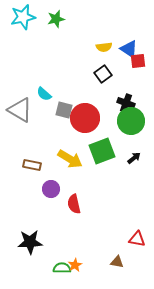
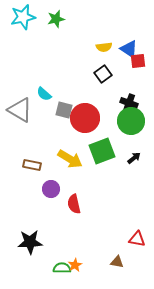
black cross: moved 3 px right
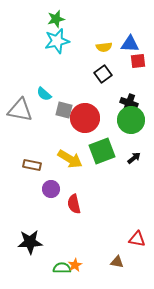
cyan star: moved 34 px right, 24 px down
blue triangle: moved 1 px right, 5 px up; rotated 30 degrees counterclockwise
gray triangle: rotated 20 degrees counterclockwise
green circle: moved 1 px up
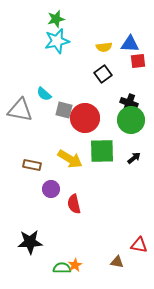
green square: rotated 20 degrees clockwise
red triangle: moved 2 px right, 6 px down
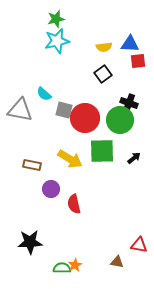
green circle: moved 11 px left
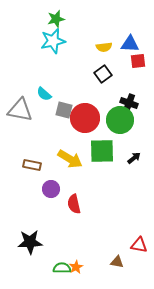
cyan star: moved 4 px left
orange star: moved 1 px right, 2 px down
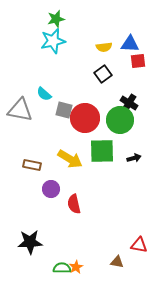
black cross: rotated 12 degrees clockwise
black arrow: rotated 24 degrees clockwise
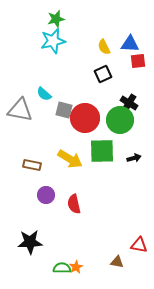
yellow semicircle: rotated 70 degrees clockwise
black square: rotated 12 degrees clockwise
purple circle: moved 5 px left, 6 px down
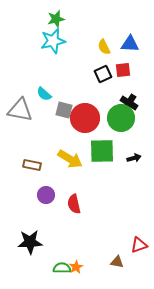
red square: moved 15 px left, 9 px down
green circle: moved 1 px right, 2 px up
red triangle: rotated 30 degrees counterclockwise
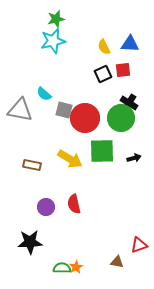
purple circle: moved 12 px down
